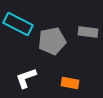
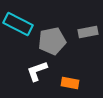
gray rectangle: rotated 18 degrees counterclockwise
white L-shape: moved 11 px right, 7 px up
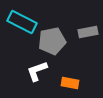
cyan rectangle: moved 4 px right, 2 px up
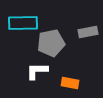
cyan rectangle: moved 1 px right, 1 px down; rotated 28 degrees counterclockwise
gray pentagon: moved 1 px left, 2 px down
white L-shape: rotated 20 degrees clockwise
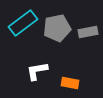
cyan rectangle: rotated 36 degrees counterclockwise
gray pentagon: moved 6 px right, 15 px up
white L-shape: rotated 10 degrees counterclockwise
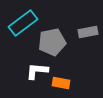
gray pentagon: moved 5 px left, 14 px down
white L-shape: rotated 15 degrees clockwise
orange rectangle: moved 9 px left
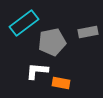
cyan rectangle: moved 1 px right
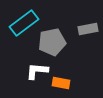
gray rectangle: moved 3 px up
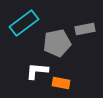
gray rectangle: moved 3 px left
gray pentagon: moved 5 px right, 1 px down
